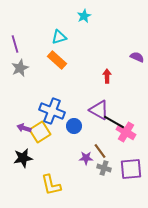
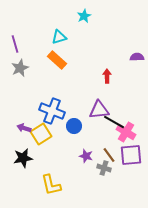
purple semicircle: rotated 24 degrees counterclockwise
purple triangle: rotated 35 degrees counterclockwise
yellow square: moved 1 px right, 2 px down
brown line: moved 9 px right, 4 px down
purple star: moved 2 px up; rotated 16 degrees clockwise
purple square: moved 14 px up
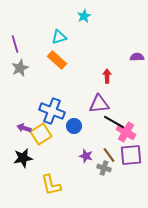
purple triangle: moved 6 px up
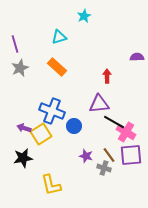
orange rectangle: moved 7 px down
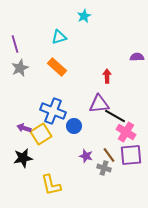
blue cross: moved 1 px right
black line: moved 1 px right, 6 px up
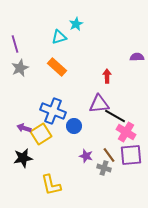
cyan star: moved 8 px left, 8 px down
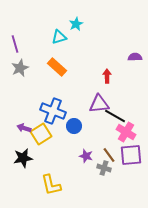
purple semicircle: moved 2 px left
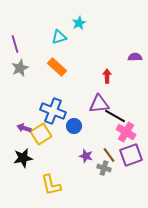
cyan star: moved 3 px right, 1 px up
purple square: rotated 15 degrees counterclockwise
